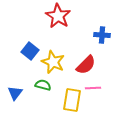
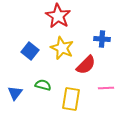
blue cross: moved 4 px down
yellow star: moved 9 px right, 14 px up
pink line: moved 13 px right
yellow rectangle: moved 1 px left, 1 px up
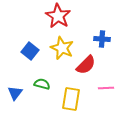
green semicircle: moved 1 px left, 1 px up
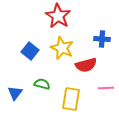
red semicircle: rotated 30 degrees clockwise
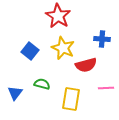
yellow star: moved 1 px right
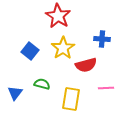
yellow star: rotated 15 degrees clockwise
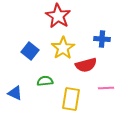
green semicircle: moved 3 px right, 3 px up; rotated 21 degrees counterclockwise
blue triangle: rotated 42 degrees counterclockwise
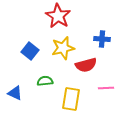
yellow star: rotated 20 degrees clockwise
